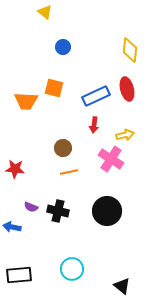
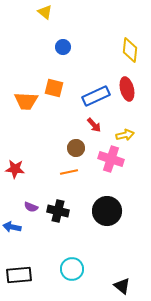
red arrow: rotated 49 degrees counterclockwise
brown circle: moved 13 px right
pink cross: rotated 15 degrees counterclockwise
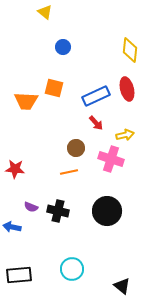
red arrow: moved 2 px right, 2 px up
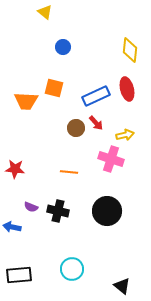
brown circle: moved 20 px up
orange line: rotated 18 degrees clockwise
